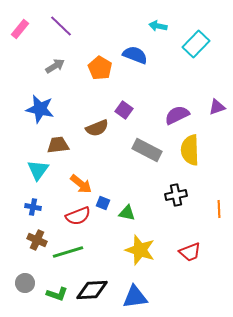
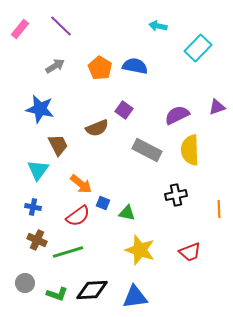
cyan rectangle: moved 2 px right, 4 px down
blue semicircle: moved 11 px down; rotated 10 degrees counterclockwise
brown trapezoid: rotated 70 degrees clockwise
red semicircle: rotated 15 degrees counterclockwise
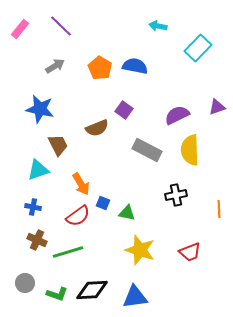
cyan triangle: rotated 35 degrees clockwise
orange arrow: rotated 20 degrees clockwise
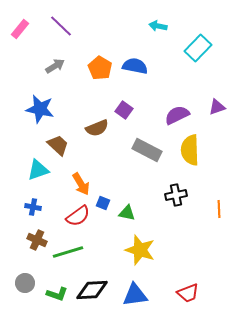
brown trapezoid: rotated 20 degrees counterclockwise
red trapezoid: moved 2 px left, 41 px down
blue triangle: moved 2 px up
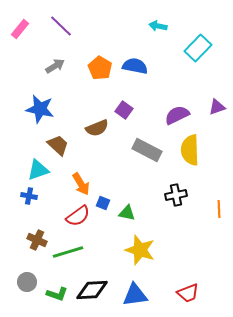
blue cross: moved 4 px left, 11 px up
gray circle: moved 2 px right, 1 px up
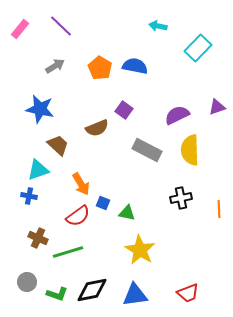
black cross: moved 5 px right, 3 px down
brown cross: moved 1 px right, 2 px up
yellow star: rotated 12 degrees clockwise
black diamond: rotated 8 degrees counterclockwise
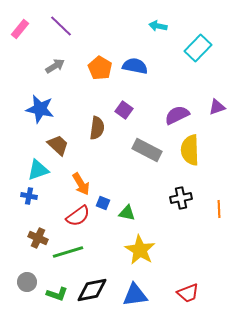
brown semicircle: rotated 60 degrees counterclockwise
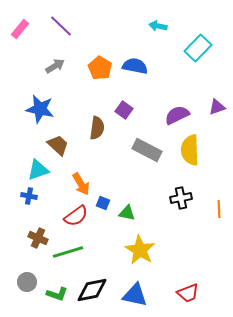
red semicircle: moved 2 px left
blue triangle: rotated 20 degrees clockwise
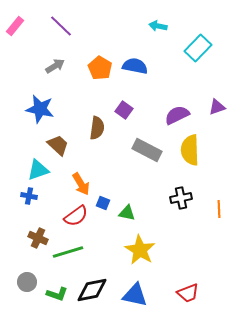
pink rectangle: moved 5 px left, 3 px up
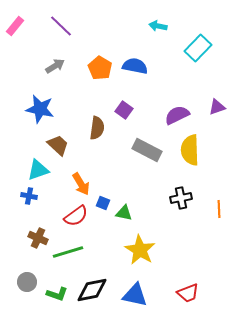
green triangle: moved 3 px left
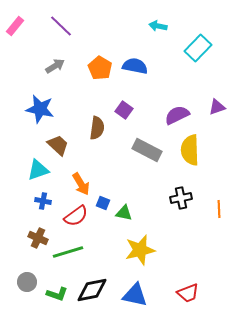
blue cross: moved 14 px right, 5 px down
yellow star: rotated 28 degrees clockwise
